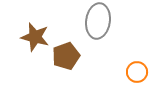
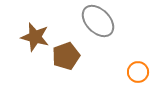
gray ellipse: rotated 52 degrees counterclockwise
orange circle: moved 1 px right
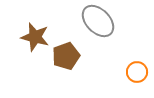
orange circle: moved 1 px left
